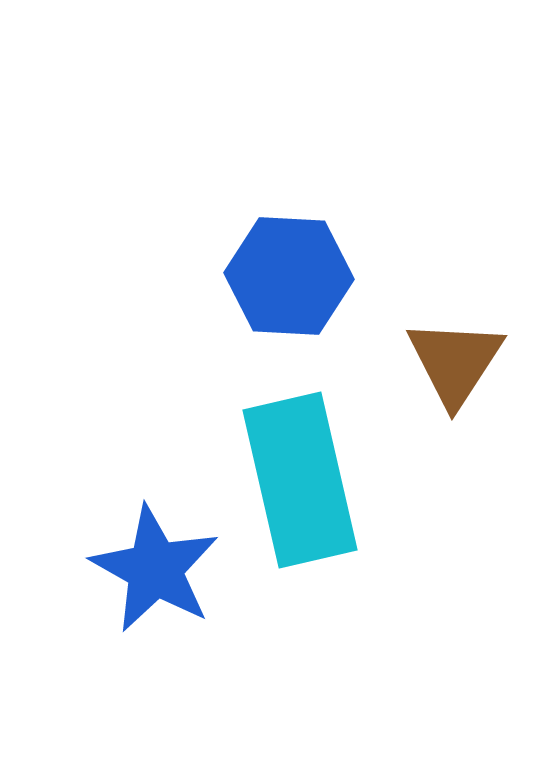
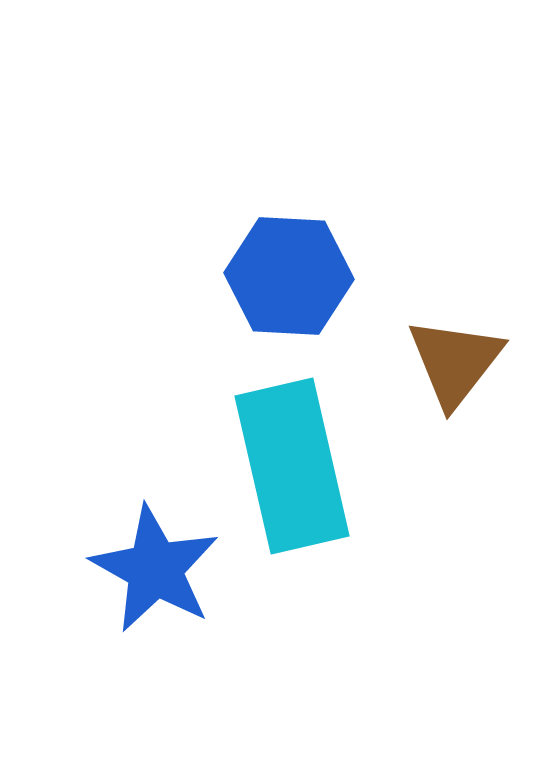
brown triangle: rotated 5 degrees clockwise
cyan rectangle: moved 8 px left, 14 px up
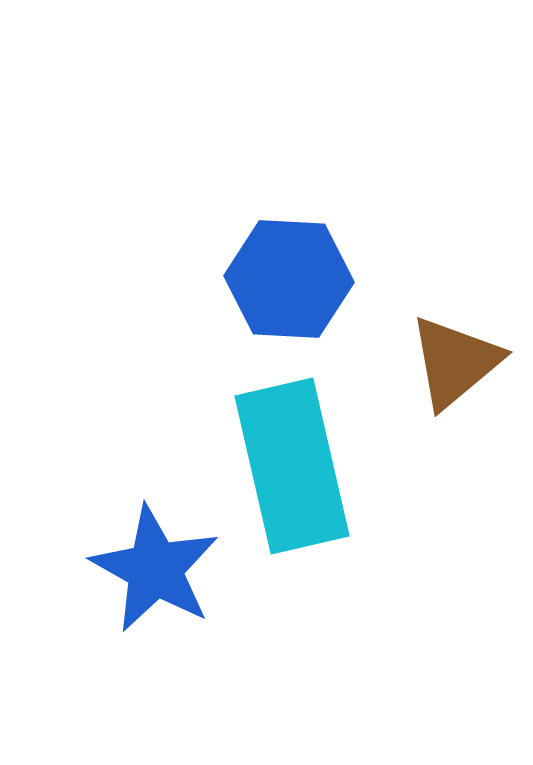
blue hexagon: moved 3 px down
brown triangle: rotated 12 degrees clockwise
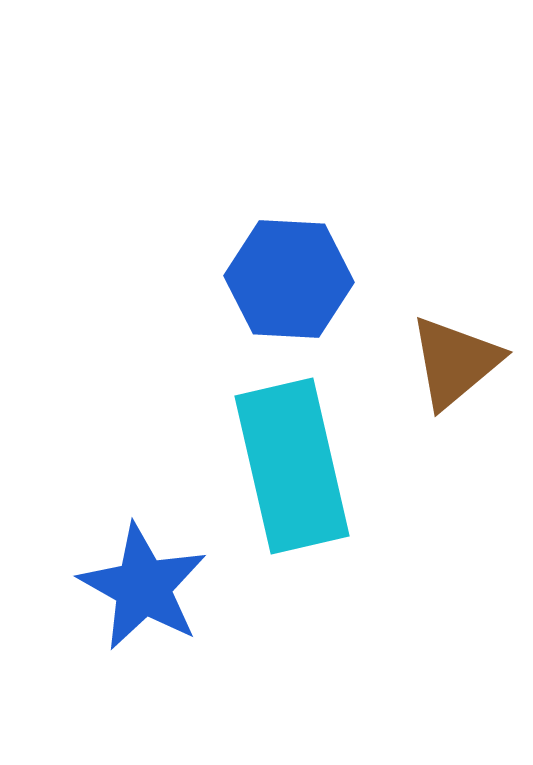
blue star: moved 12 px left, 18 px down
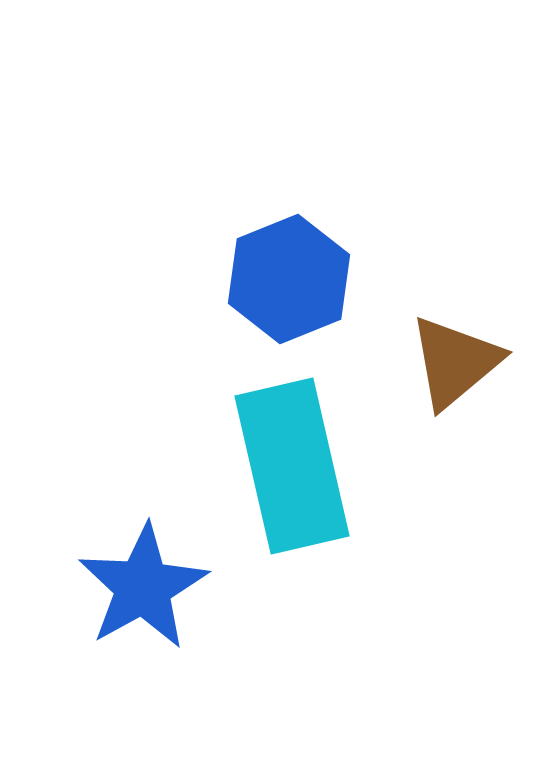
blue hexagon: rotated 25 degrees counterclockwise
blue star: rotated 14 degrees clockwise
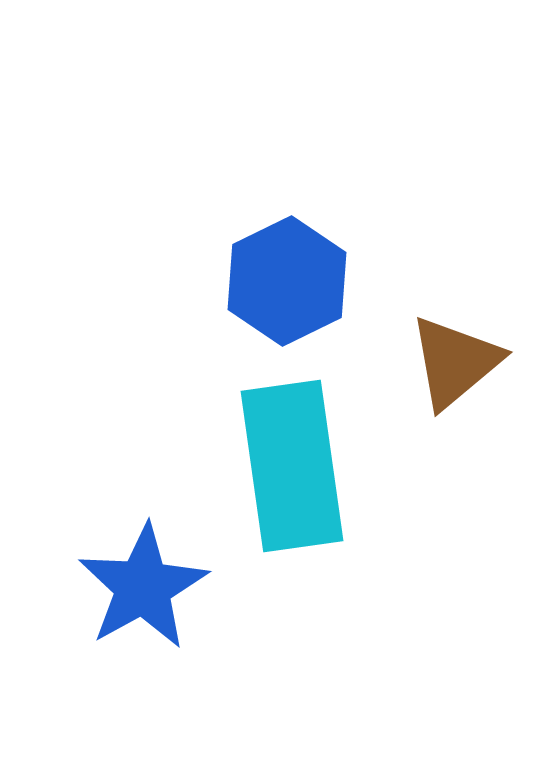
blue hexagon: moved 2 px left, 2 px down; rotated 4 degrees counterclockwise
cyan rectangle: rotated 5 degrees clockwise
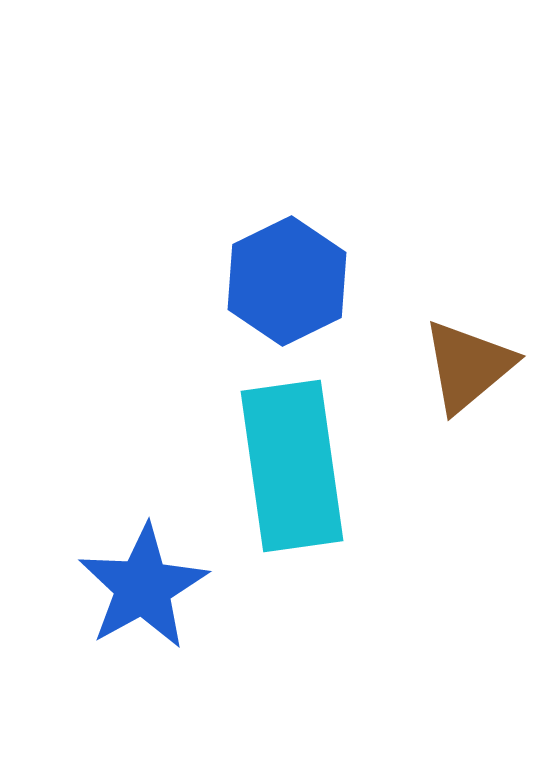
brown triangle: moved 13 px right, 4 px down
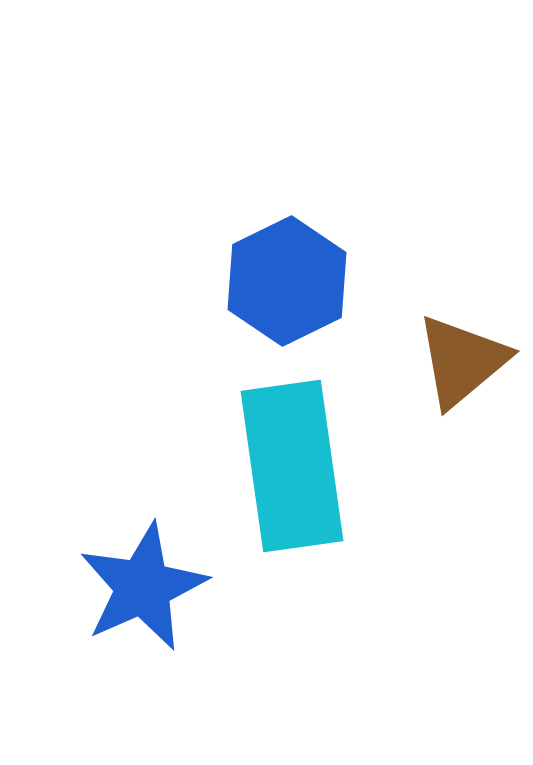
brown triangle: moved 6 px left, 5 px up
blue star: rotated 5 degrees clockwise
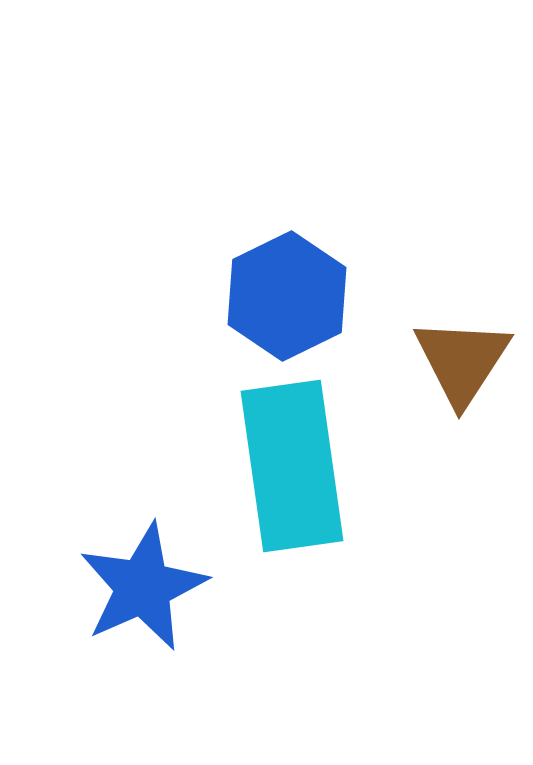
blue hexagon: moved 15 px down
brown triangle: rotated 17 degrees counterclockwise
